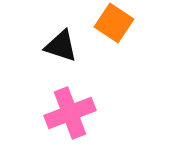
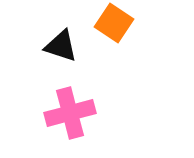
pink cross: rotated 6 degrees clockwise
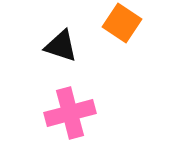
orange square: moved 8 px right
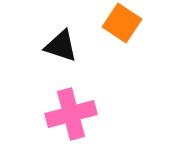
pink cross: moved 1 px right, 1 px down
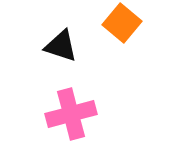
orange square: rotated 6 degrees clockwise
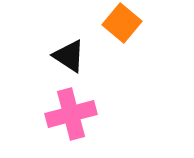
black triangle: moved 8 px right, 10 px down; rotated 15 degrees clockwise
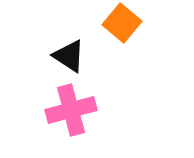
pink cross: moved 4 px up
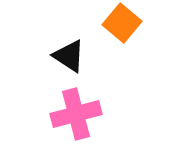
pink cross: moved 5 px right, 4 px down
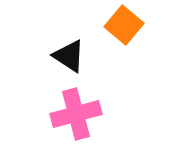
orange square: moved 2 px right, 2 px down
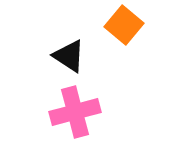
pink cross: moved 1 px left, 2 px up
